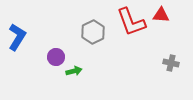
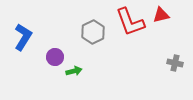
red triangle: rotated 18 degrees counterclockwise
red L-shape: moved 1 px left
blue L-shape: moved 6 px right
purple circle: moved 1 px left
gray cross: moved 4 px right
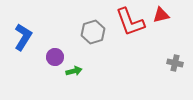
gray hexagon: rotated 10 degrees clockwise
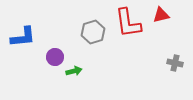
red L-shape: moved 2 px left, 1 px down; rotated 12 degrees clockwise
blue L-shape: rotated 52 degrees clockwise
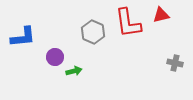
gray hexagon: rotated 20 degrees counterclockwise
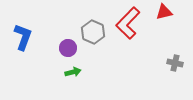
red triangle: moved 3 px right, 3 px up
red L-shape: rotated 52 degrees clockwise
blue L-shape: rotated 64 degrees counterclockwise
purple circle: moved 13 px right, 9 px up
green arrow: moved 1 px left, 1 px down
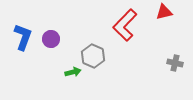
red L-shape: moved 3 px left, 2 px down
gray hexagon: moved 24 px down
purple circle: moved 17 px left, 9 px up
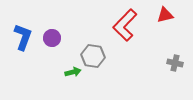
red triangle: moved 1 px right, 3 px down
purple circle: moved 1 px right, 1 px up
gray hexagon: rotated 15 degrees counterclockwise
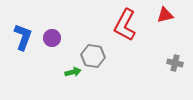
red L-shape: rotated 16 degrees counterclockwise
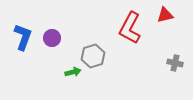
red L-shape: moved 5 px right, 3 px down
gray hexagon: rotated 25 degrees counterclockwise
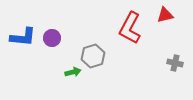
blue L-shape: rotated 76 degrees clockwise
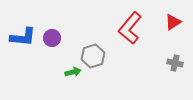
red triangle: moved 8 px right, 7 px down; rotated 18 degrees counterclockwise
red L-shape: rotated 12 degrees clockwise
